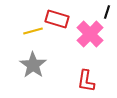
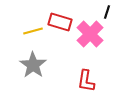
red rectangle: moved 3 px right, 3 px down
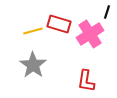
red rectangle: moved 1 px left, 2 px down
pink cross: rotated 12 degrees clockwise
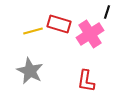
gray star: moved 3 px left, 6 px down; rotated 8 degrees counterclockwise
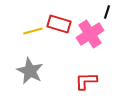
red L-shape: rotated 80 degrees clockwise
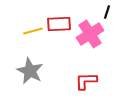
red rectangle: rotated 20 degrees counterclockwise
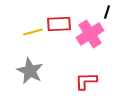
yellow line: moved 1 px down
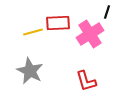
red rectangle: moved 1 px left, 1 px up
red L-shape: rotated 105 degrees counterclockwise
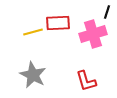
pink cross: moved 3 px right; rotated 16 degrees clockwise
gray star: moved 3 px right, 4 px down
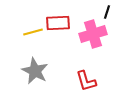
gray star: moved 2 px right, 4 px up
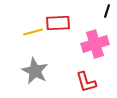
black line: moved 1 px up
pink cross: moved 2 px right, 10 px down
red L-shape: moved 1 px down
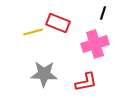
black line: moved 4 px left, 2 px down
red rectangle: rotated 25 degrees clockwise
gray star: moved 9 px right, 3 px down; rotated 24 degrees counterclockwise
red L-shape: rotated 85 degrees counterclockwise
